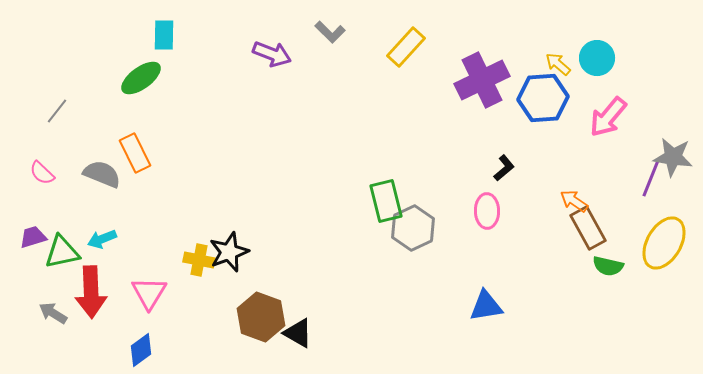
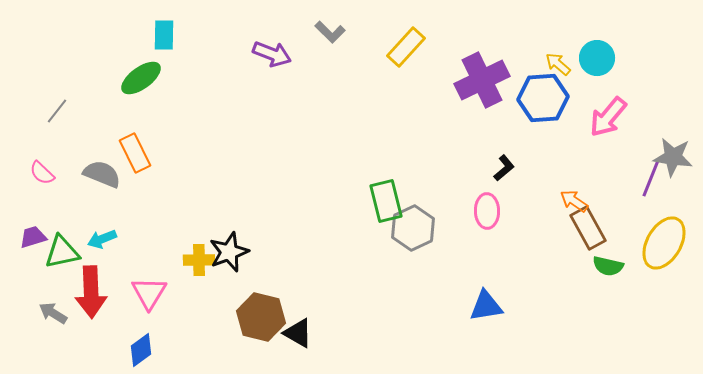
yellow cross: rotated 12 degrees counterclockwise
brown hexagon: rotated 6 degrees counterclockwise
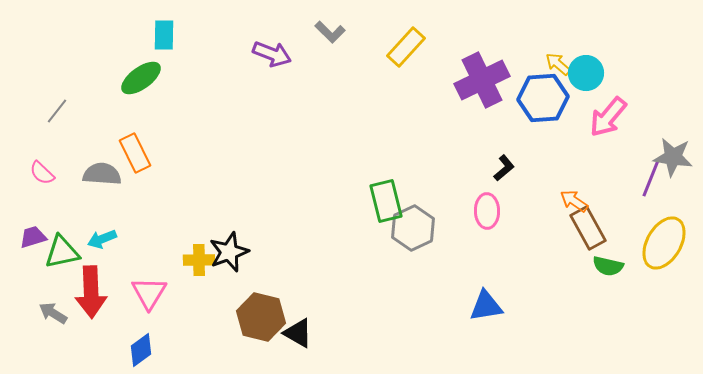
cyan circle: moved 11 px left, 15 px down
gray semicircle: rotated 18 degrees counterclockwise
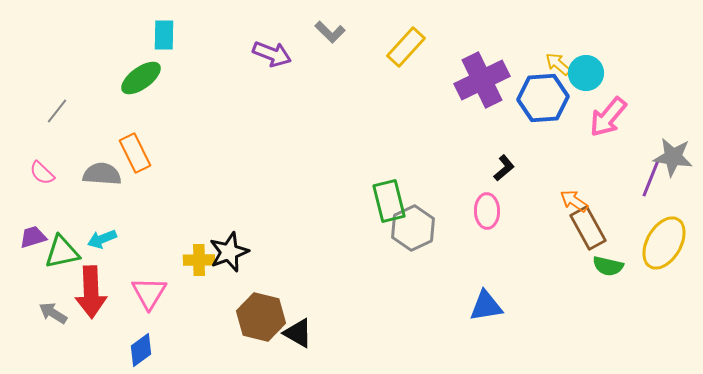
green rectangle: moved 3 px right
